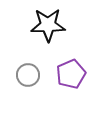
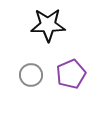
gray circle: moved 3 px right
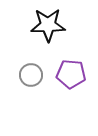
purple pentagon: rotated 28 degrees clockwise
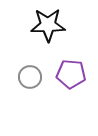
gray circle: moved 1 px left, 2 px down
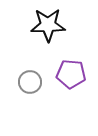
gray circle: moved 5 px down
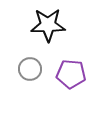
gray circle: moved 13 px up
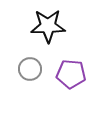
black star: moved 1 px down
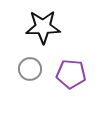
black star: moved 5 px left, 1 px down
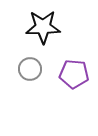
purple pentagon: moved 3 px right
